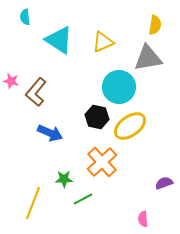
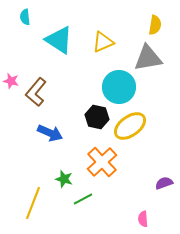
green star: rotated 18 degrees clockwise
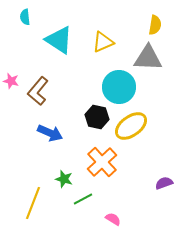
gray triangle: rotated 12 degrees clockwise
brown L-shape: moved 2 px right, 1 px up
yellow ellipse: moved 1 px right
pink semicircle: moved 30 px left; rotated 126 degrees clockwise
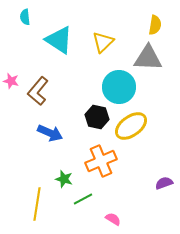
yellow triangle: rotated 20 degrees counterclockwise
orange cross: moved 1 px left, 1 px up; rotated 20 degrees clockwise
yellow line: moved 4 px right, 1 px down; rotated 12 degrees counterclockwise
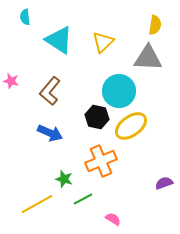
cyan circle: moved 4 px down
brown L-shape: moved 12 px right
yellow line: rotated 52 degrees clockwise
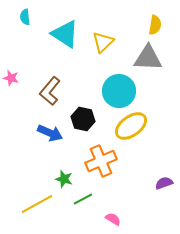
cyan triangle: moved 6 px right, 6 px up
pink star: moved 3 px up
black hexagon: moved 14 px left, 2 px down
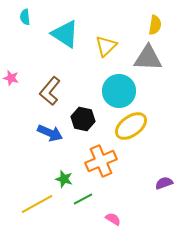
yellow triangle: moved 3 px right, 4 px down
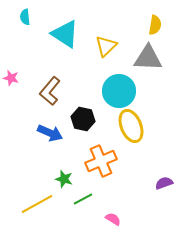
yellow ellipse: rotated 76 degrees counterclockwise
